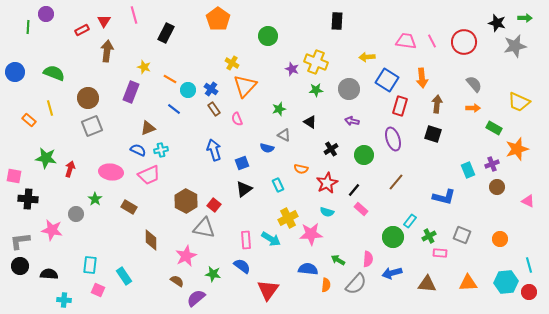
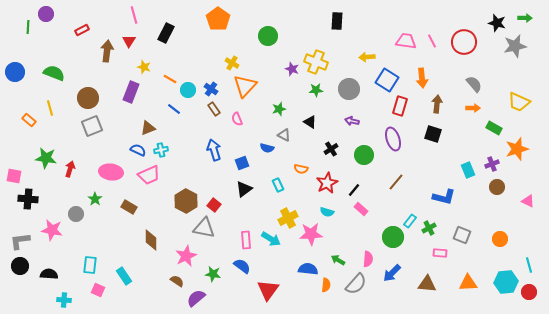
red triangle at (104, 21): moved 25 px right, 20 px down
green cross at (429, 236): moved 8 px up
blue arrow at (392, 273): rotated 30 degrees counterclockwise
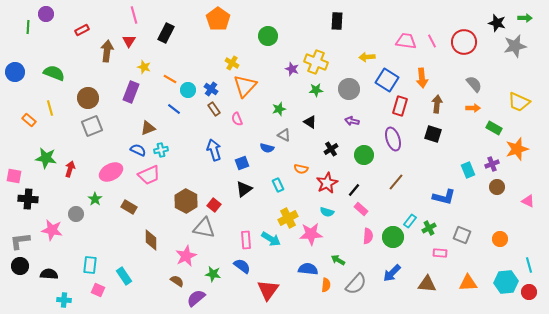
pink ellipse at (111, 172): rotated 35 degrees counterclockwise
pink semicircle at (368, 259): moved 23 px up
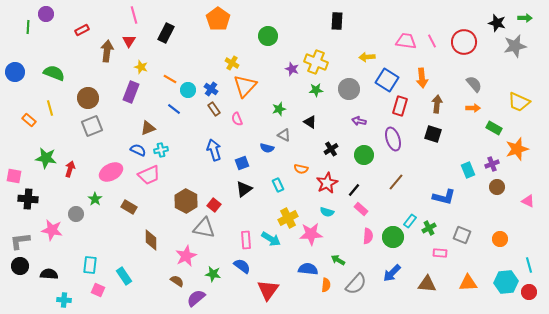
yellow star at (144, 67): moved 3 px left
purple arrow at (352, 121): moved 7 px right
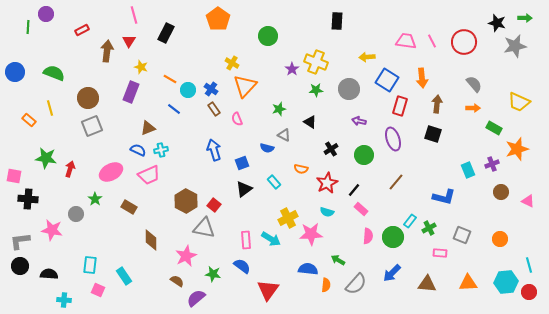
purple star at (292, 69): rotated 16 degrees clockwise
cyan rectangle at (278, 185): moved 4 px left, 3 px up; rotated 16 degrees counterclockwise
brown circle at (497, 187): moved 4 px right, 5 px down
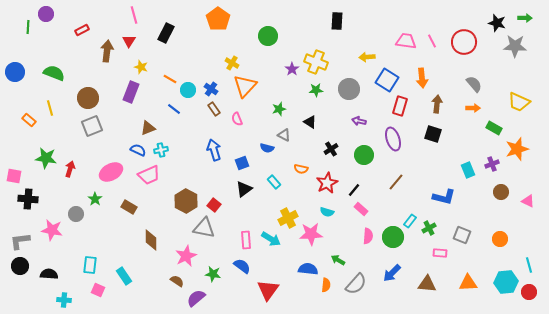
gray star at (515, 46): rotated 15 degrees clockwise
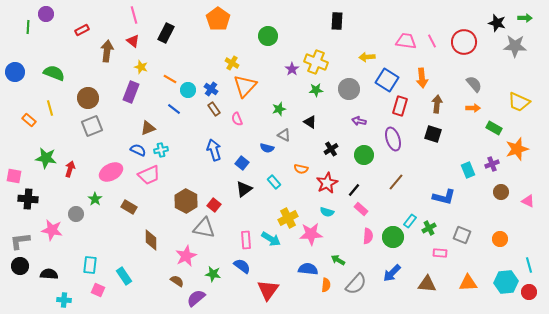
red triangle at (129, 41): moved 4 px right; rotated 24 degrees counterclockwise
blue square at (242, 163): rotated 32 degrees counterclockwise
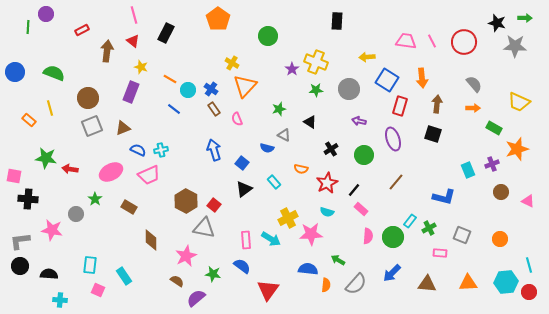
brown triangle at (148, 128): moved 25 px left
red arrow at (70, 169): rotated 98 degrees counterclockwise
cyan cross at (64, 300): moved 4 px left
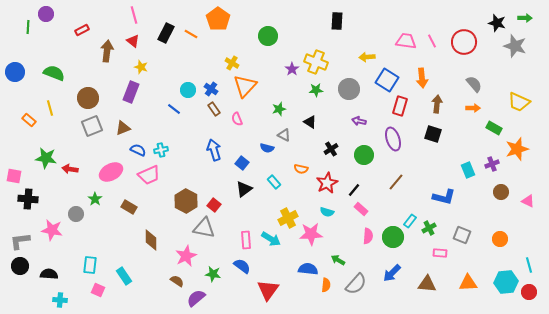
gray star at (515, 46): rotated 15 degrees clockwise
orange line at (170, 79): moved 21 px right, 45 px up
